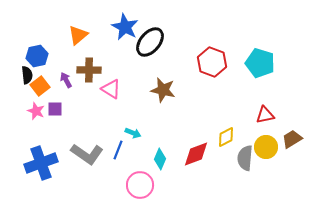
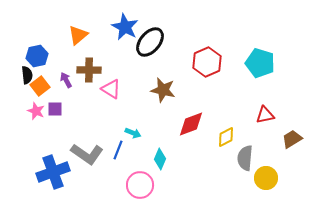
red hexagon: moved 5 px left; rotated 16 degrees clockwise
yellow circle: moved 31 px down
red diamond: moved 5 px left, 30 px up
blue cross: moved 12 px right, 9 px down
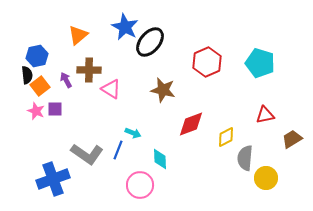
cyan diamond: rotated 25 degrees counterclockwise
blue cross: moved 7 px down
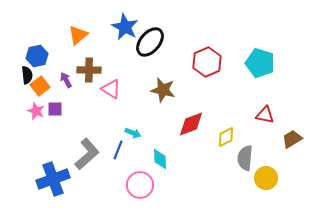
red triangle: rotated 24 degrees clockwise
gray L-shape: rotated 76 degrees counterclockwise
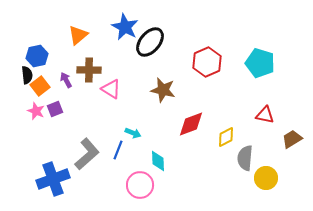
purple square: rotated 21 degrees counterclockwise
cyan diamond: moved 2 px left, 2 px down
